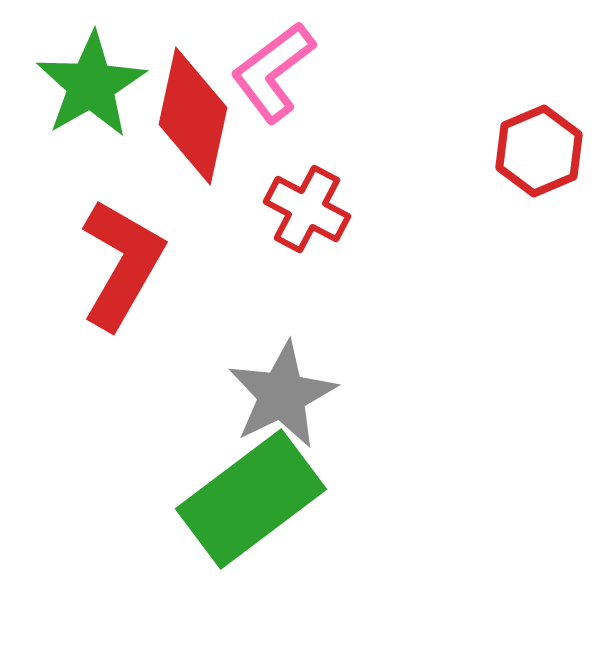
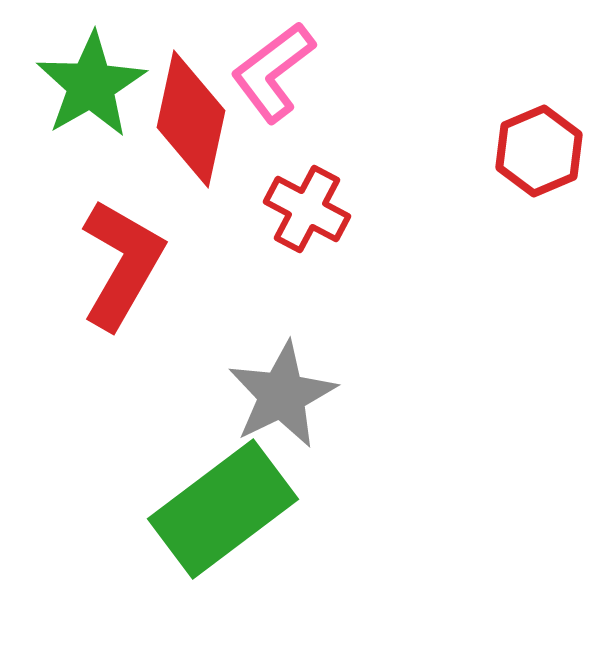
red diamond: moved 2 px left, 3 px down
green rectangle: moved 28 px left, 10 px down
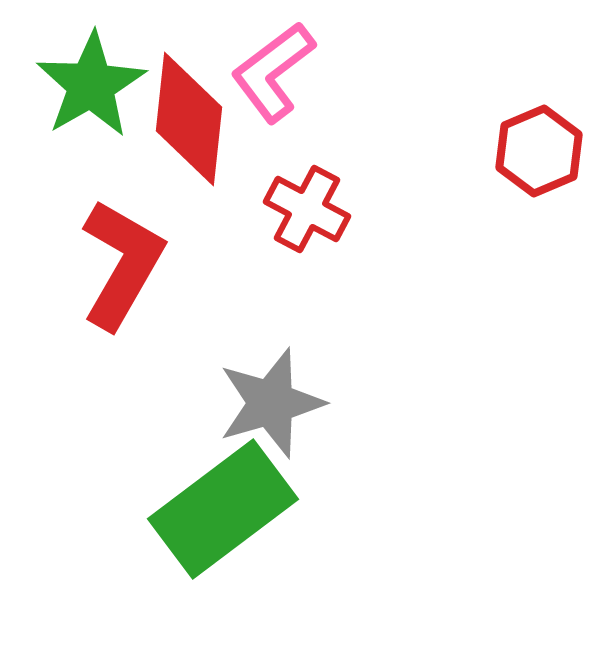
red diamond: moved 2 px left; rotated 6 degrees counterclockwise
gray star: moved 11 px left, 8 px down; rotated 10 degrees clockwise
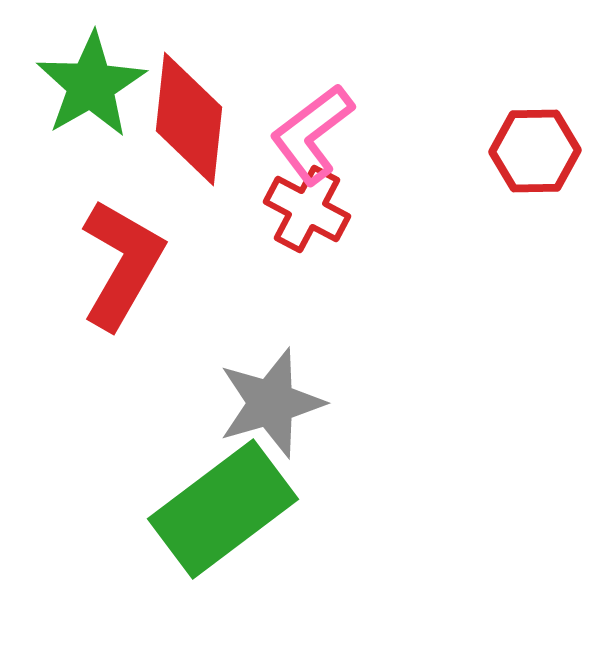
pink L-shape: moved 39 px right, 62 px down
red hexagon: moved 4 px left; rotated 22 degrees clockwise
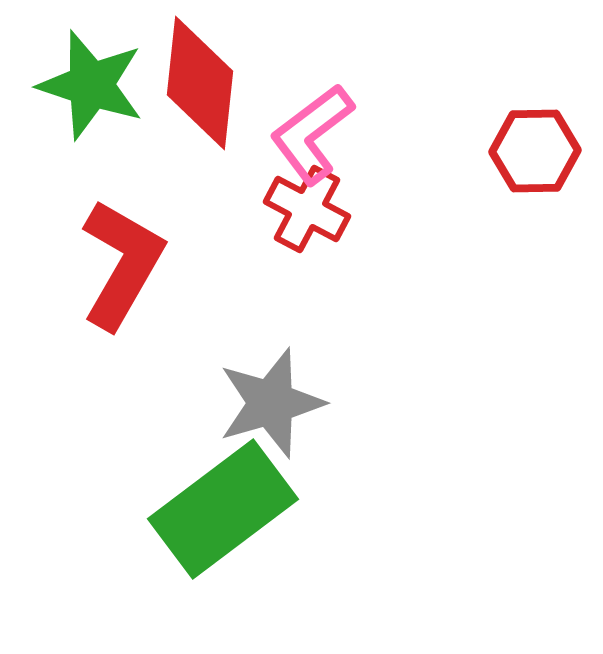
green star: rotated 24 degrees counterclockwise
red diamond: moved 11 px right, 36 px up
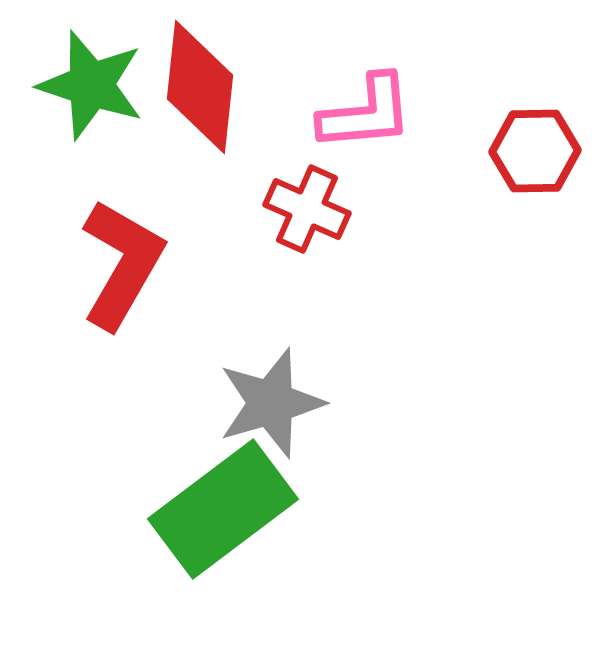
red diamond: moved 4 px down
pink L-shape: moved 54 px right, 21 px up; rotated 148 degrees counterclockwise
red cross: rotated 4 degrees counterclockwise
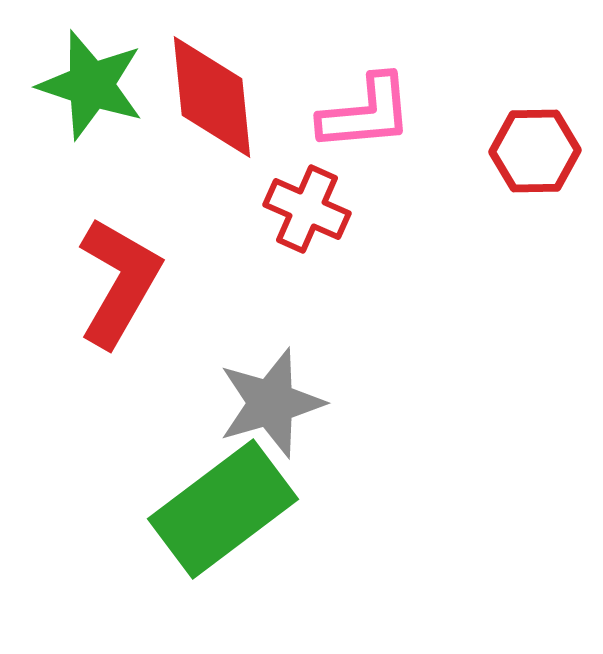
red diamond: moved 12 px right, 10 px down; rotated 12 degrees counterclockwise
red L-shape: moved 3 px left, 18 px down
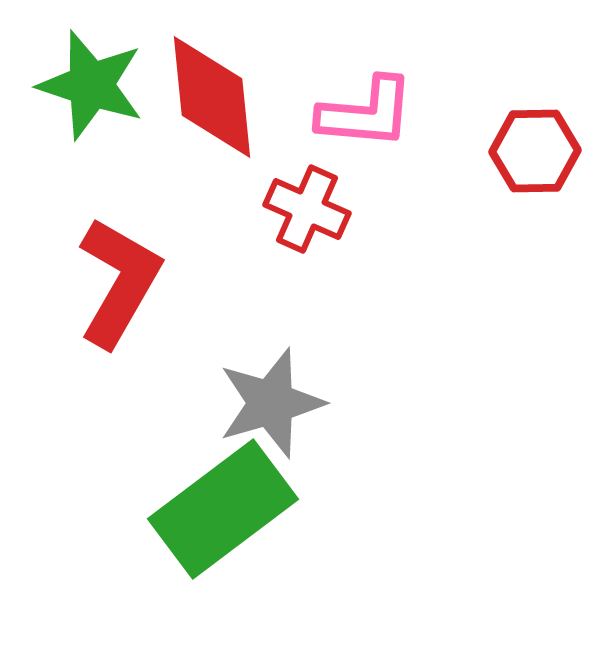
pink L-shape: rotated 10 degrees clockwise
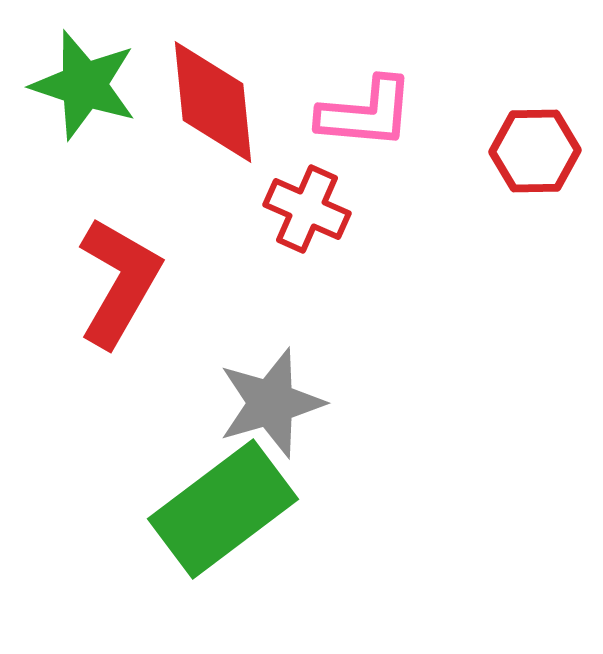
green star: moved 7 px left
red diamond: moved 1 px right, 5 px down
